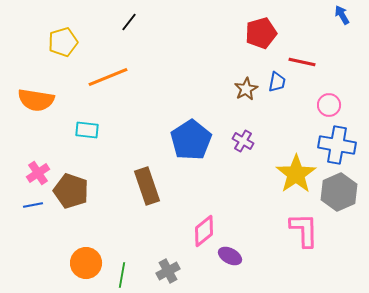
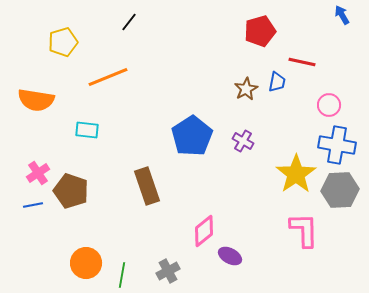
red pentagon: moved 1 px left, 2 px up
blue pentagon: moved 1 px right, 4 px up
gray hexagon: moved 1 px right, 2 px up; rotated 21 degrees clockwise
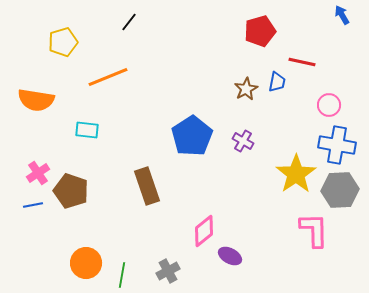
pink L-shape: moved 10 px right
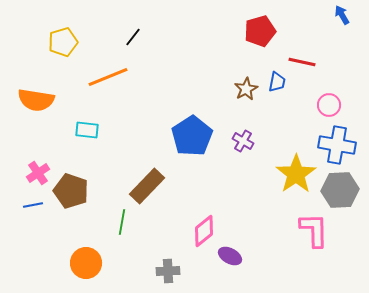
black line: moved 4 px right, 15 px down
brown rectangle: rotated 63 degrees clockwise
gray cross: rotated 25 degrees clockwise
green line: moved 53 px up
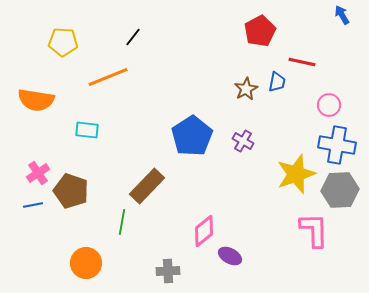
red pentagon: rotated 12 degrees counterclockwise
yellow pentagon: rotated 20 degrees clockwise
yellow star: rotated 15 degrees clockwise
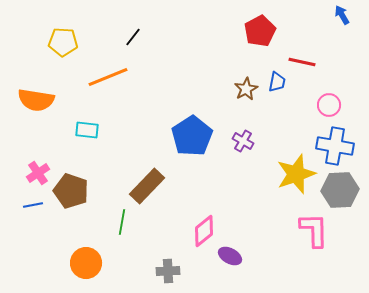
blue cross: moved 2 px left, 1 px down
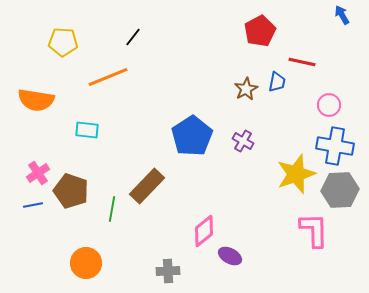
green line: moved 10 px left, 13 px up
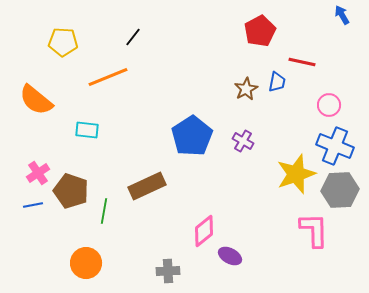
orange semicircle: rotated 30 degrees clockwise
blue cross: rotated 12 degrees clockwise
brown rectangle: rotated 21 degrees clockwise
green line: moved 8 px left, 2 px down
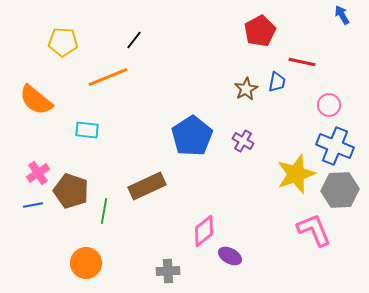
black line: moved 1 px right, 3 px down
pink L-shape: rotated 21 degrees counterclockwise
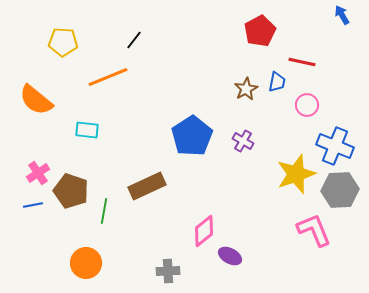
pink circle: moved 22 px left
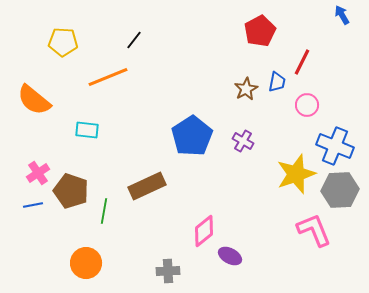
red line: rotated 76 degrees counterclockwise
orange semicircle: moved 2 px left
